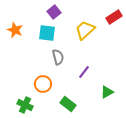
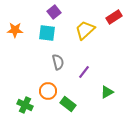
orange star: rotated 21 degrees counterclockwise
gray semicircle: moved 5 px down
orange circle: moved 5 px right, 7 px down
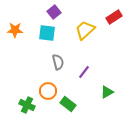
green cross: moved 2 px right
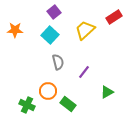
cyan square: moved 3 px right, 2 px down; rotated 36 degrees clockwise
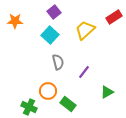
orange star: moved 9 px up
green cross: moved 2 px right, 2 px down
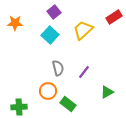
orange star: moved 2 px down
yellow trapezoid: moved 2 px left
gray semicircle: moved 6 px down
green cross: moved 10 px left; rotated 28 degrees counterclockwise
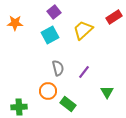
cyan square: rotated 18 degrees clockwise
green triangle: rotated 32 degrees counterclockwise
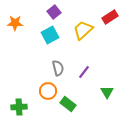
red rectangle: moved 4 px left
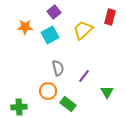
red rectangle: rotated 42 degrees counterclockwise
orange star: moved 10 px right, 4 px down
purple line: moved 4 px down
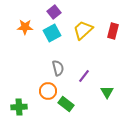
red rectangle: moved 3 px right, 14 px down
cyan square: moved 2 px right, 2 px up
green rectangle: moved 2 px left
